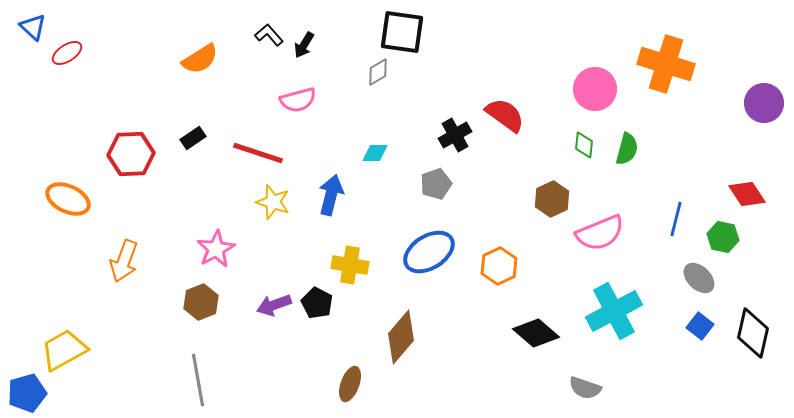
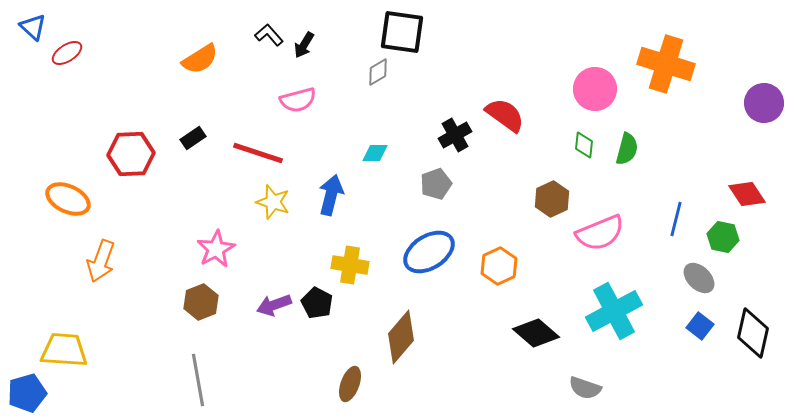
orange arrow at (124, 261): moved 23 px left
yellow trapezoid at (64, 350): rotated 33 degrees clockwise
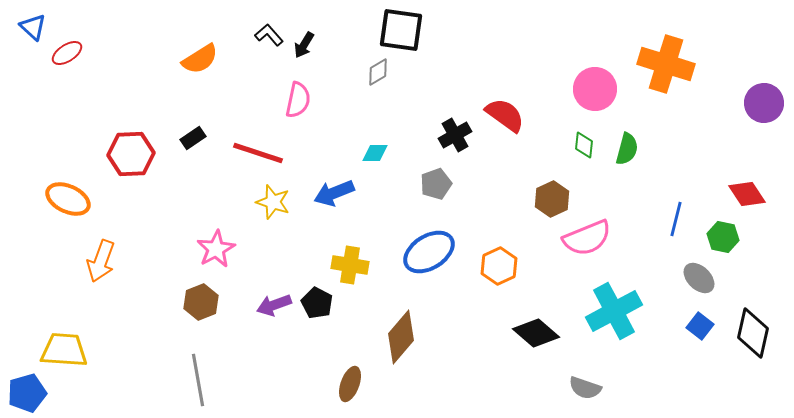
black square at (402, 32): moved 1 px left, 2 px up
pink semicircle at (298, 100): rotated 63 degrees counterclockwise
blue arrow at (331, 195): moved 3 px right, 2 px up; rotated 126 degrees counterclockwise
pink semicircle at (600, 233): moved 13 px left, 5 px down
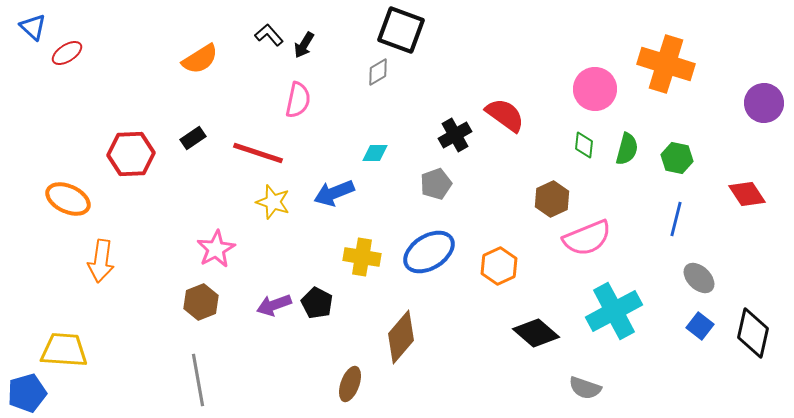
black square at (401, 30): rotated 12 degrees clockwise
green hexagon at (723, 237): moved 46 px left, 79 px up
orange arrow at (101, 261): rotated 12 degrees counterclockwise
yellow cross at (350, 265): moved 12 px right, 8 px up
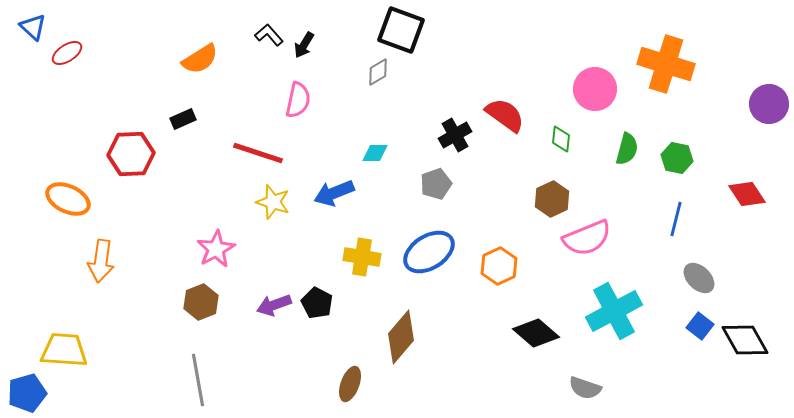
purple circle at (764, 103): moved 5 px right, 1 px down
black rectangle at (193, 138): moved 10 px left, 19 px up; rotated 10 degrees clockwise
green diamond at (584, 145): moved 23 px left, 6 px up
black diamond at (753, 333): moved 8 px left, 7 px down; rotated 42 degrees counterclockwise
